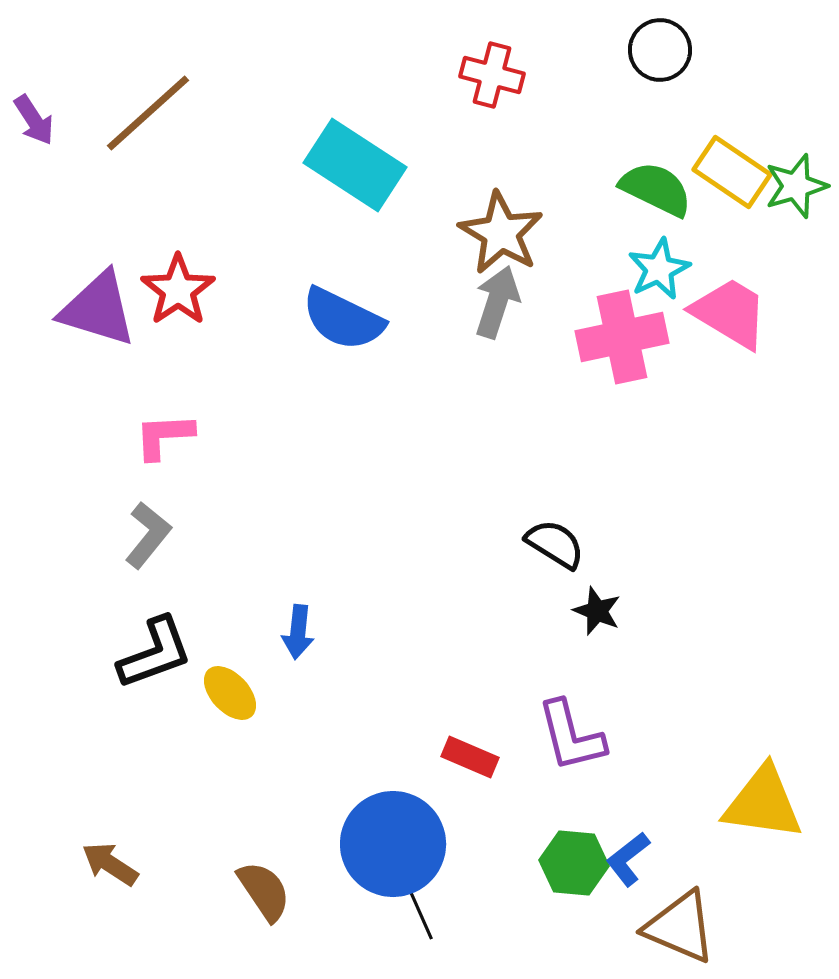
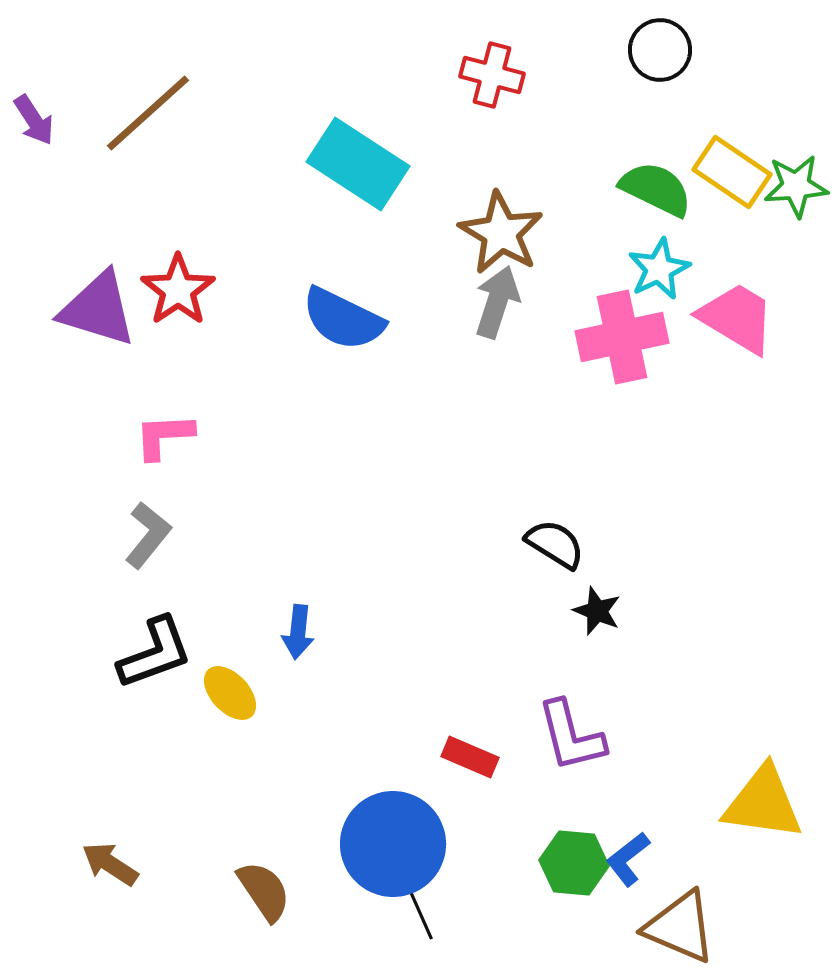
cyan rectangle: moved 3 px right, 1 px up
green star: rotated 12 degrees clockwise
pink trapezoid: moved 7 px right, 5 px down
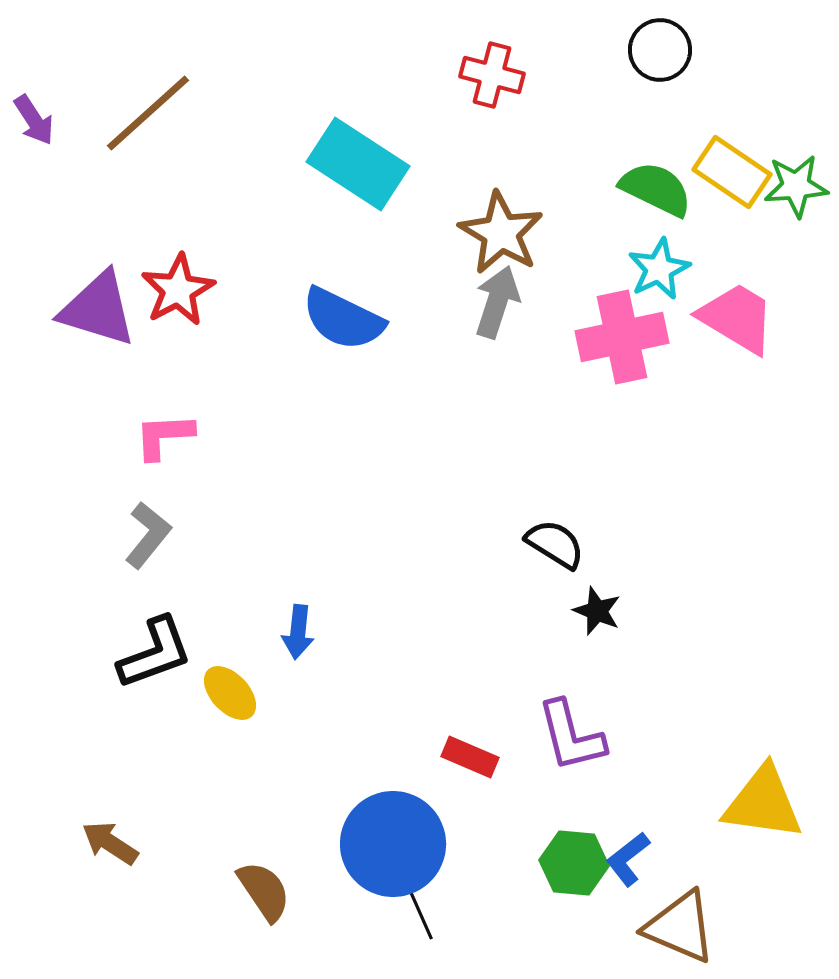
red star: rotated 6 degrees clockwise
brown arrow: moved 21 px up
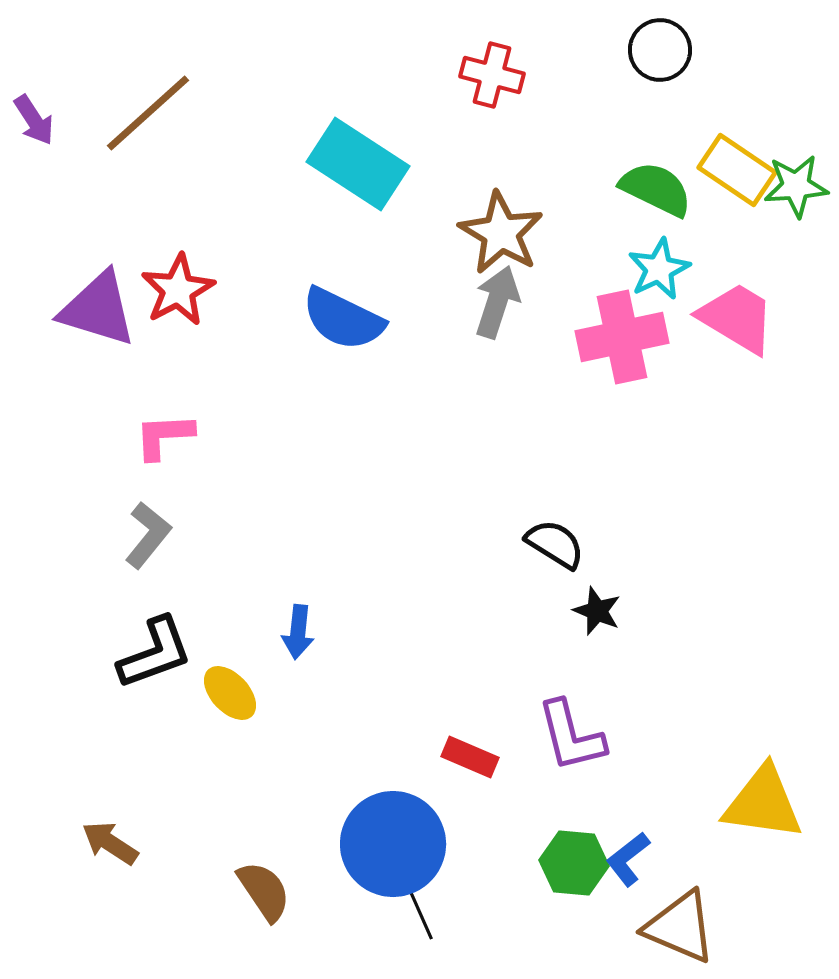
yellow rectangle: moved 5 px right, 2 px up
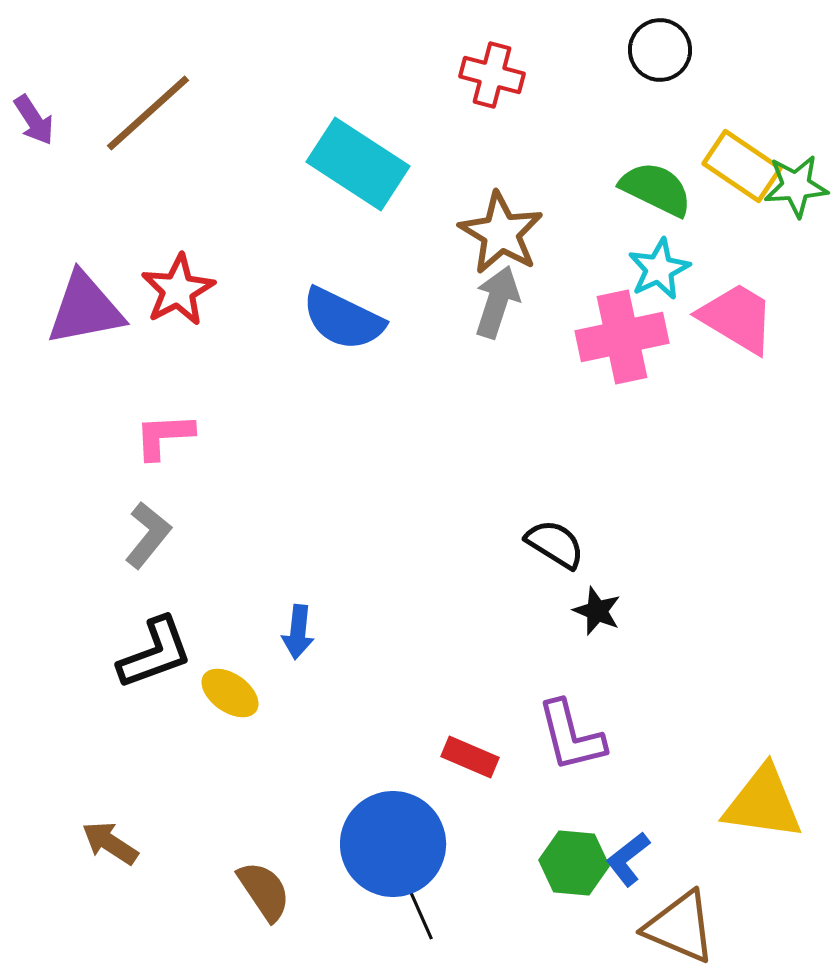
yellow rectangle: moved 5 px right, 4 px up
purple triangle: moved 13 px left; rotated 28 degrees counterclockwise
yellow ellipse: rotated 12 degrees counterclockwise
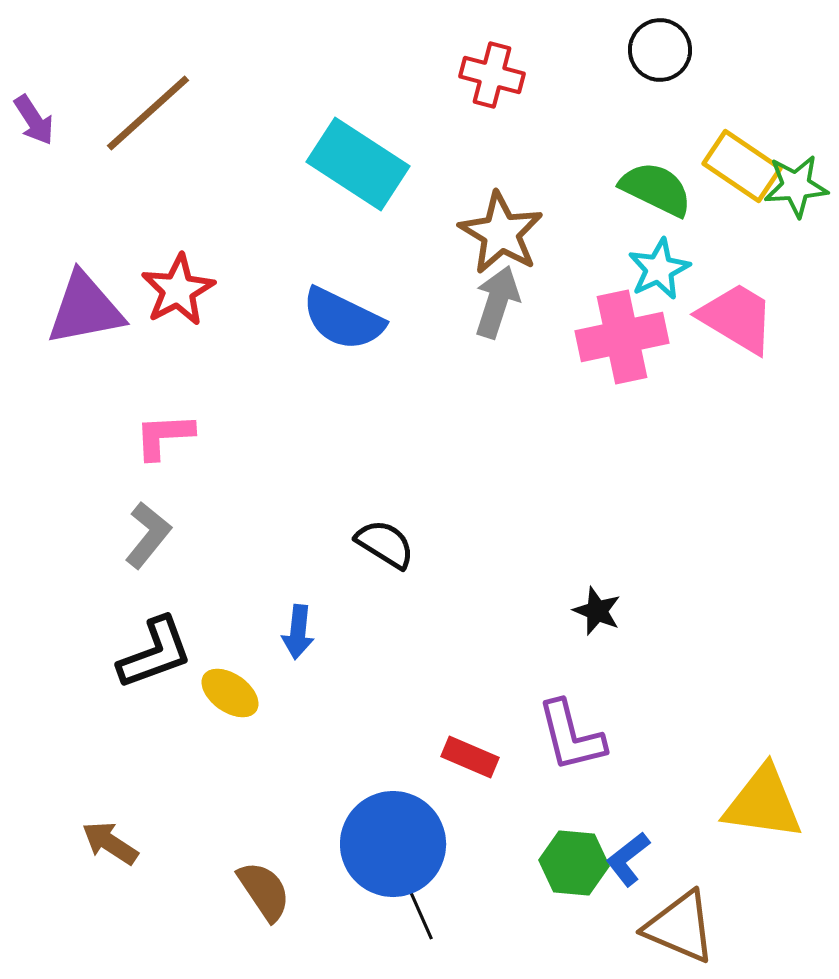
black semicircle: moved 170 px left
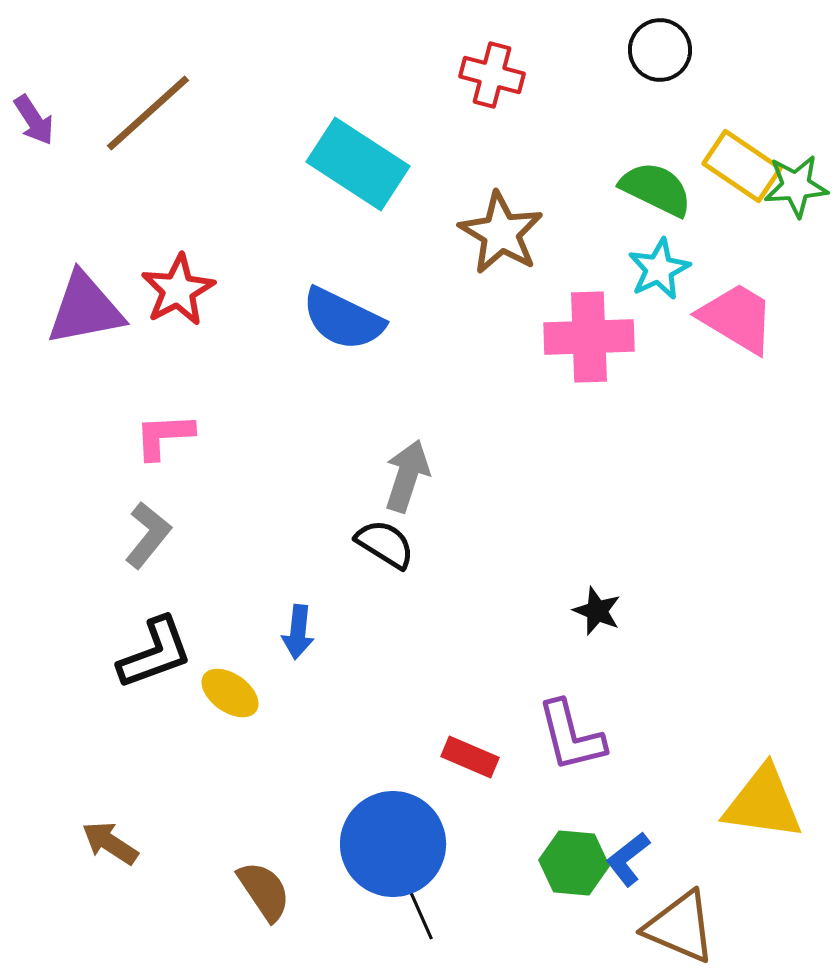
gray arrow: moved 90 px left, 174 px down
pink cross: moved 33 px left; rotated 10 degrees clockwise
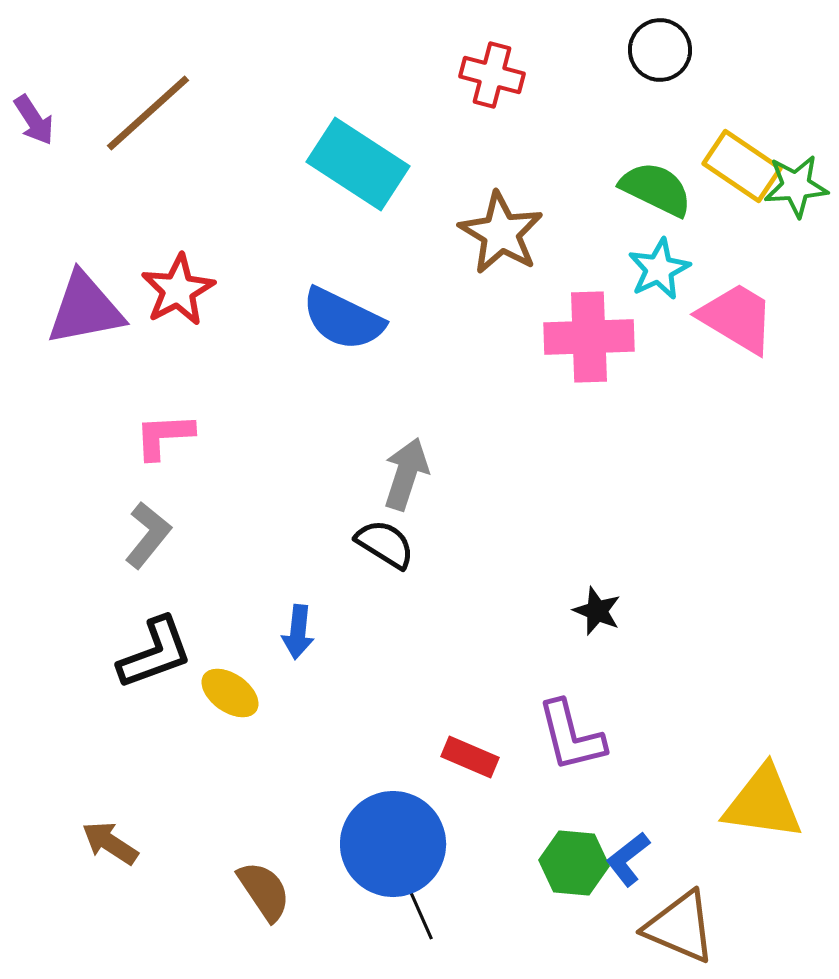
gray arrow: moved 1 px left, 2 px up
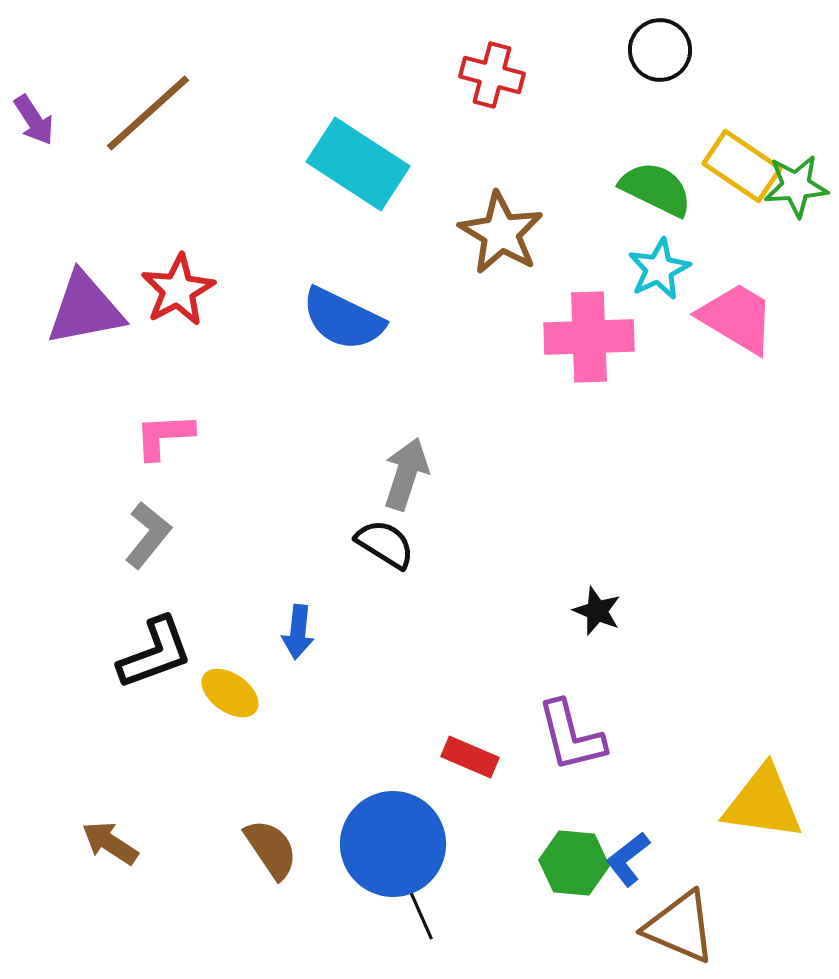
brown semicircle: moved 7 px right, 42 px up
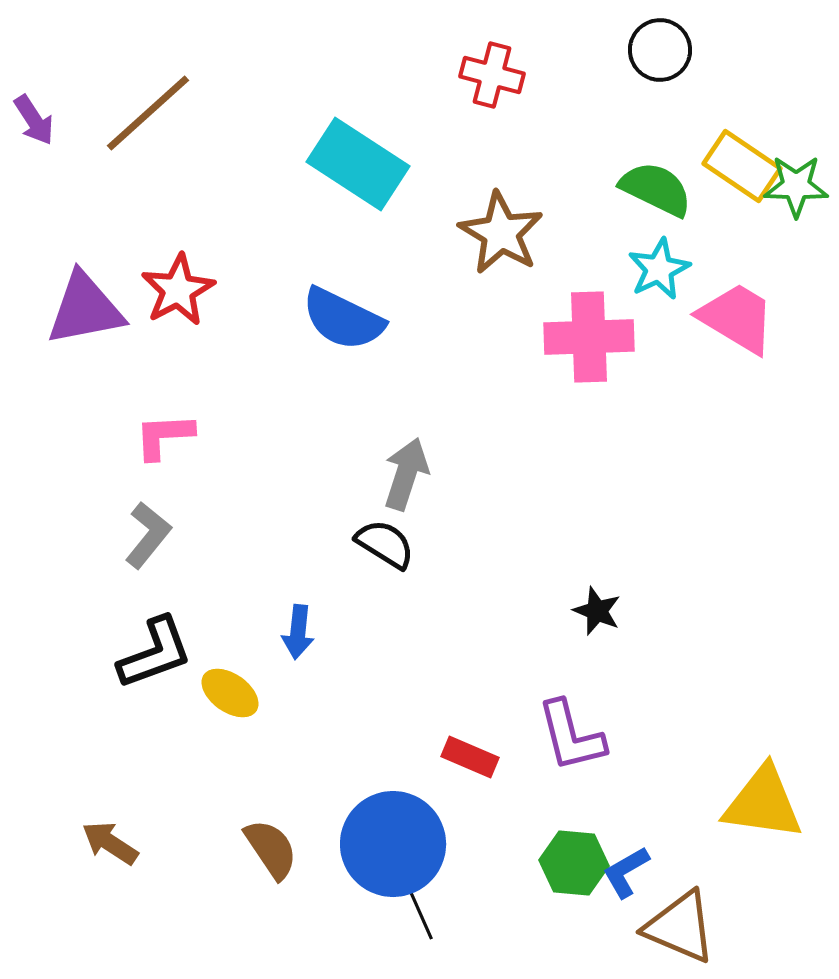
green star: rotated 6 degrees clockwise
blue L-shape: moved 2 px left, 13 px down; rotated 8 degrees clockwise
